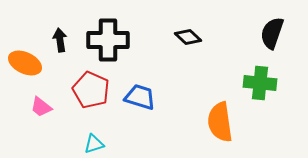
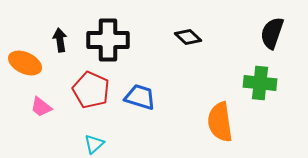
cyan triangle: rotated 25 degrees counterclockwise
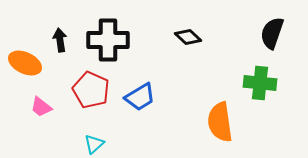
blue trapezoid: rotated 132 degrees clockwise
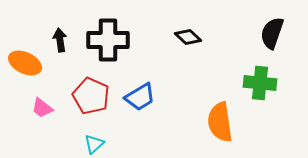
red pentagon: moved 6 px down
pink trapezoid: moved 1 px right, 1 px down
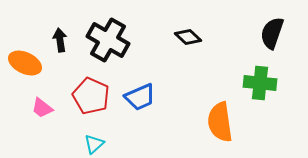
black cross: rotated 30 degrees clockwise
blue trapezoid: rotated 8 degrees clockwise
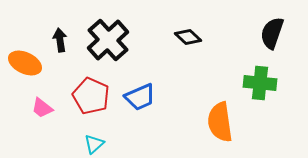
black cross: rotated 18 degrees clockwise
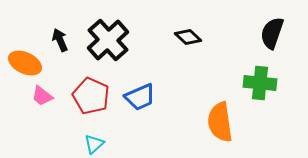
black arrow: rotated 15 degrees counterclockwise
pink trapezoid: moved 12 px up
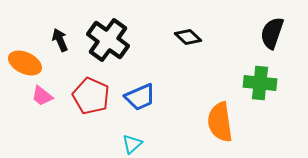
black cross: rotated 12 degrees counterclockwise
cyan triangle: moved 38 px right
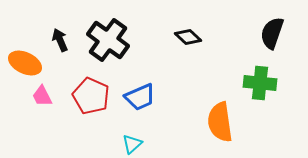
pink trapezoid: rotated 25 degrees clockwise
